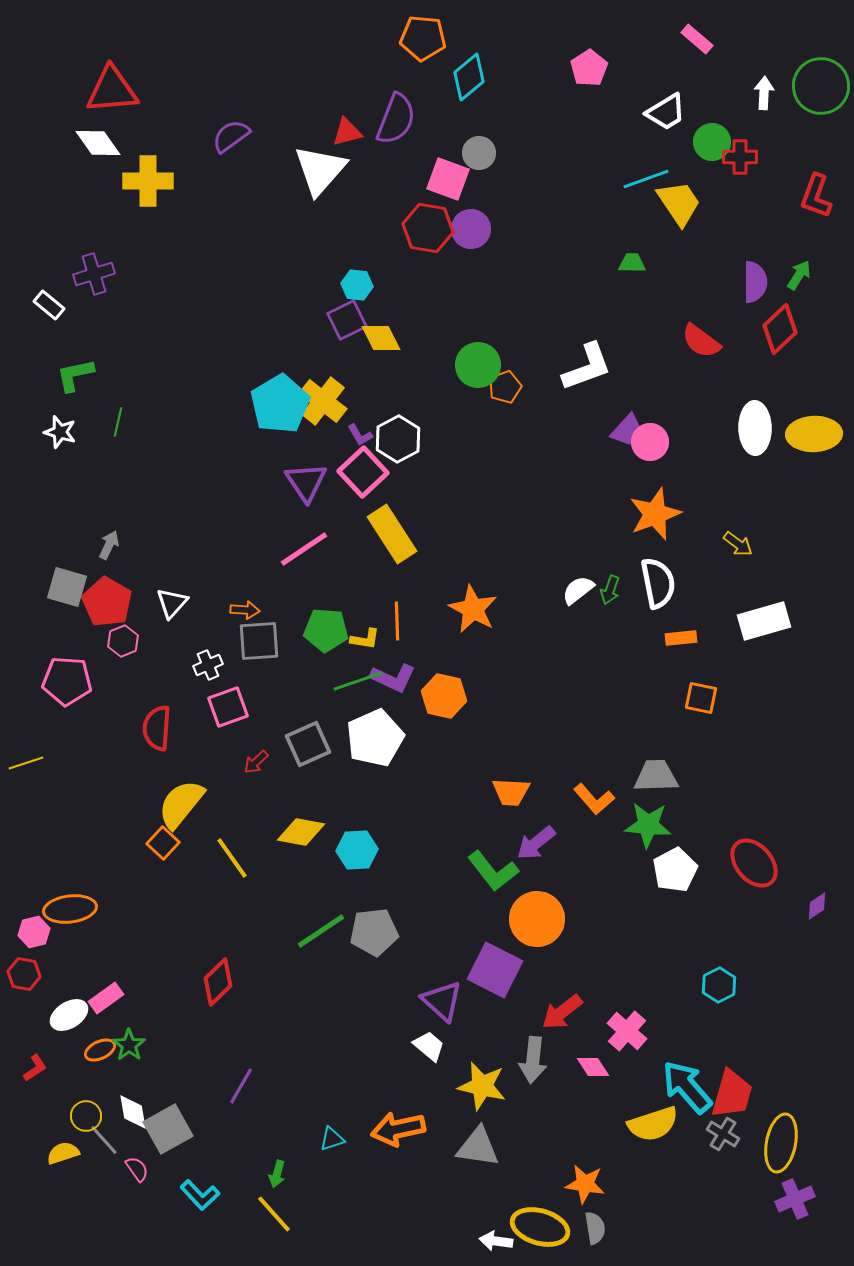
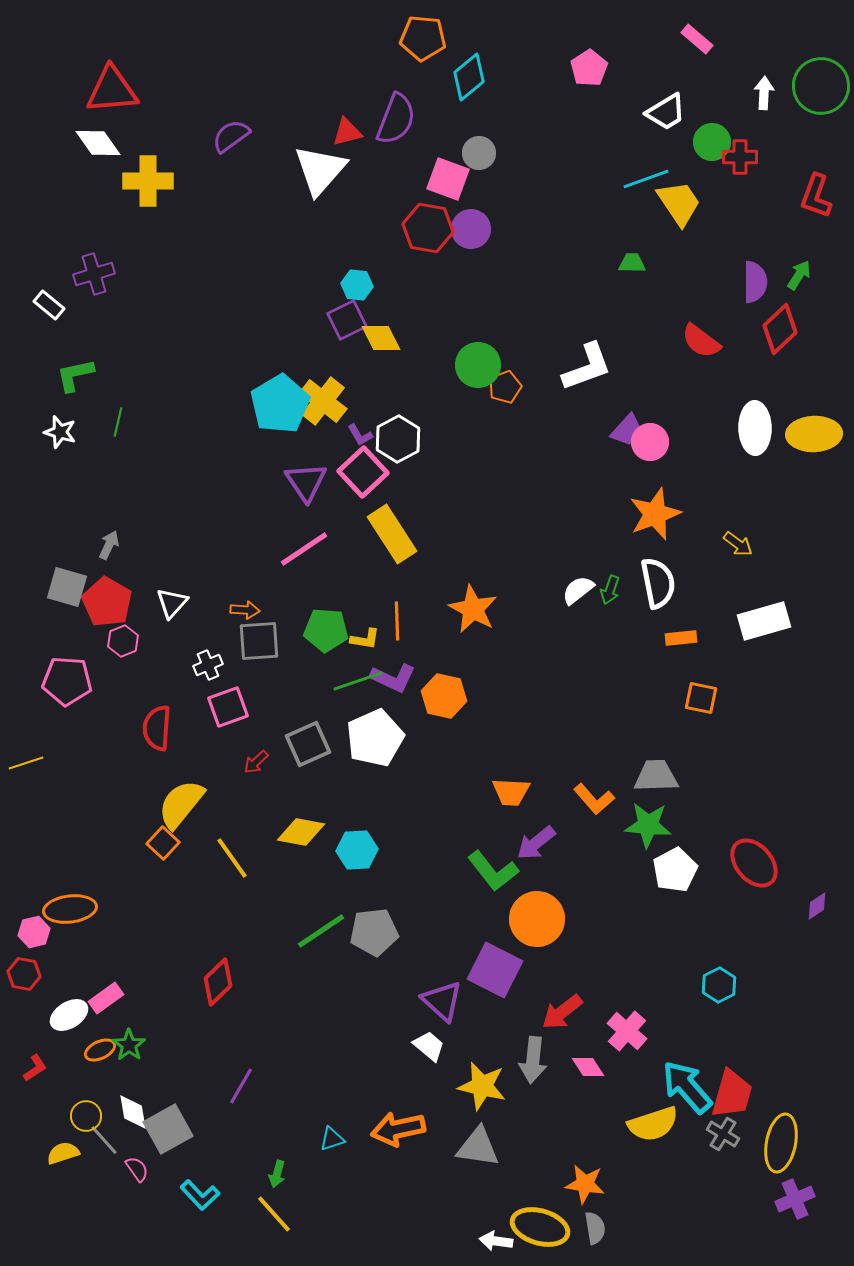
pink diamond at (593, 1067): moved 5 px left
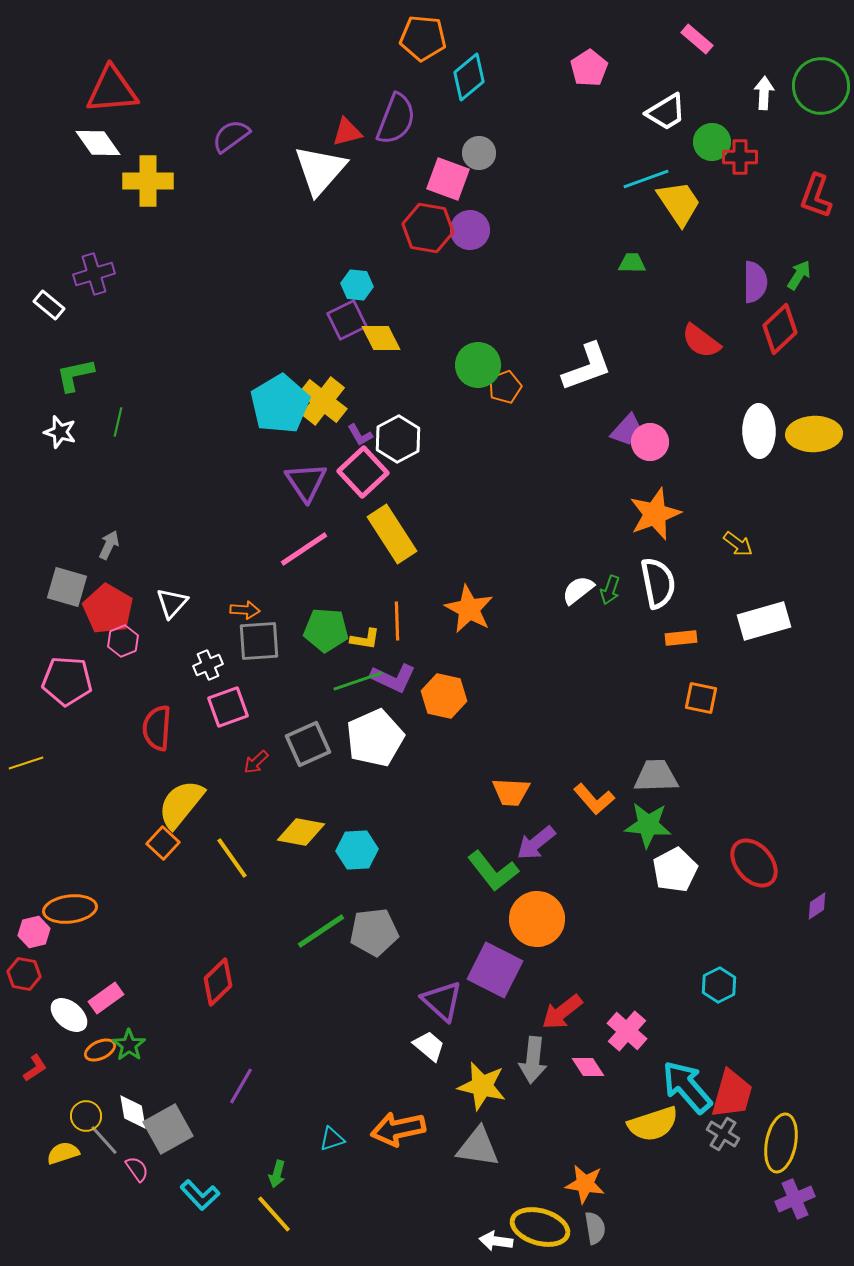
purple circle at (471, 229): moved 1 px left, 1 px down
white ellipse at (755, 428): moved 4 px right, 3 px down
red pentagon at (107, 602): moved 1 px right, 7 px down
orange star at (473, 609): moved 4 px left
white ellipse at (69, 1015): rotated 72 degrees clockwise
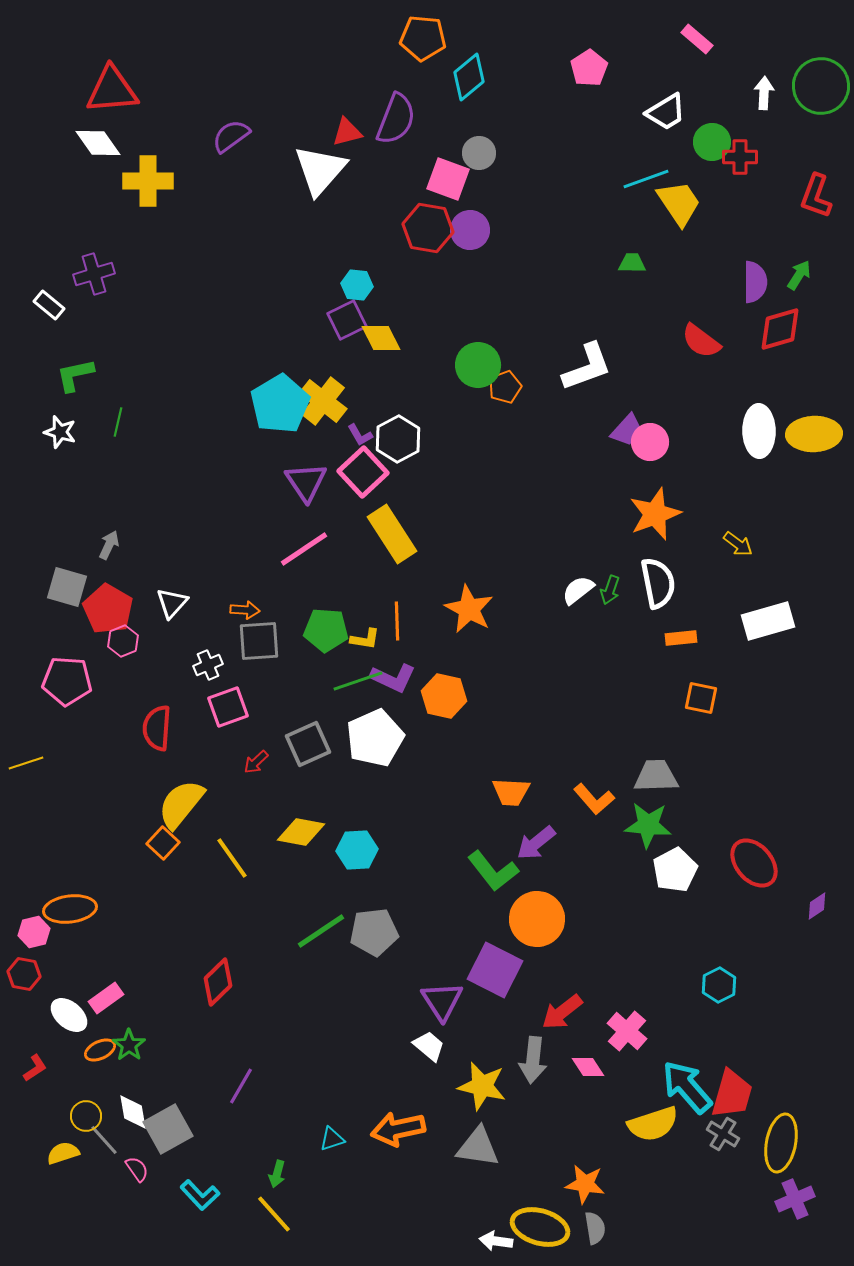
red diamond at (780, 329): rotated 27 degrees clockwise
white rectangle at (764, 621): moved 4 px right
purple triangle at (442, 1001): rotated 15 degrees clockwise
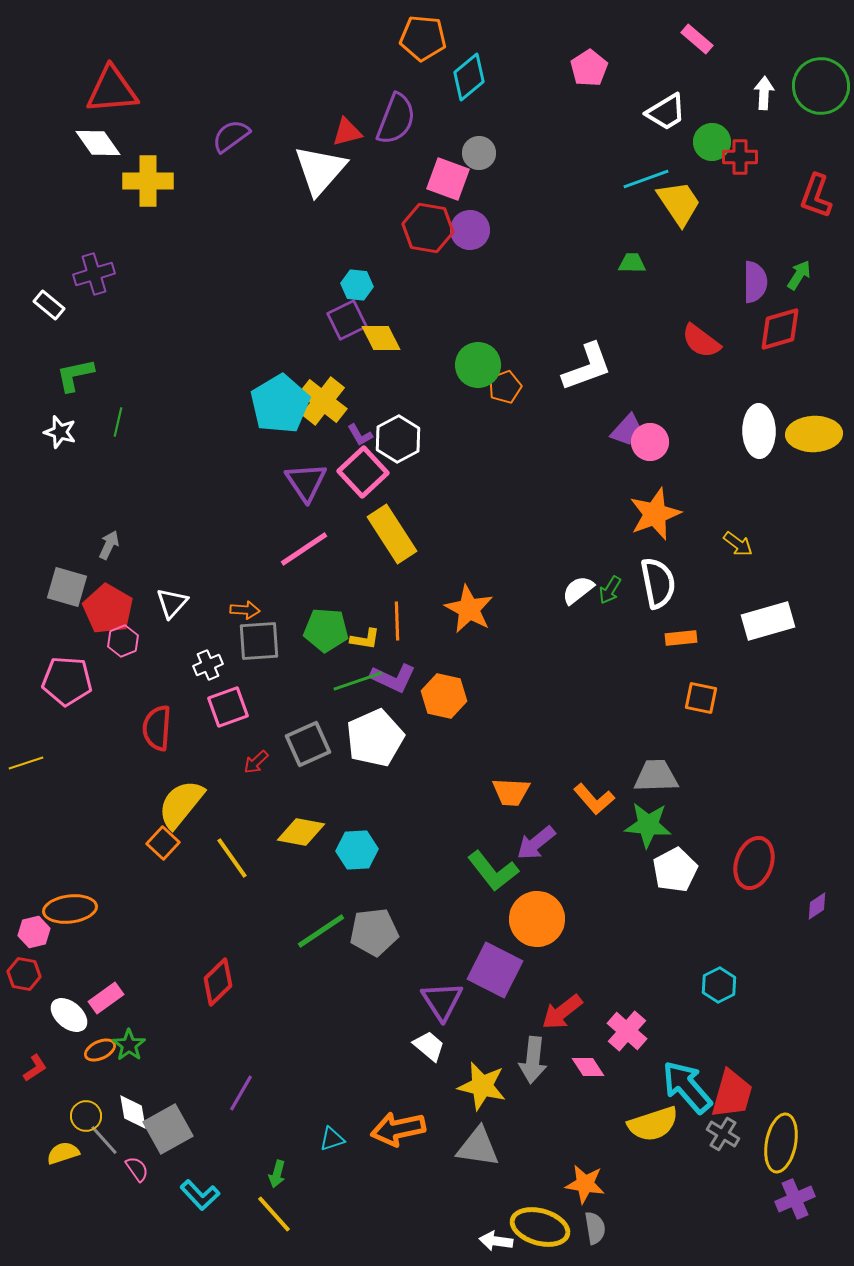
green arrow at (610, 590): rotated 12 degrees clockwise
red ellipse at (754, 863): rotated 60 degrees clockwise
purple line at (241, 1086): moved 7 px down
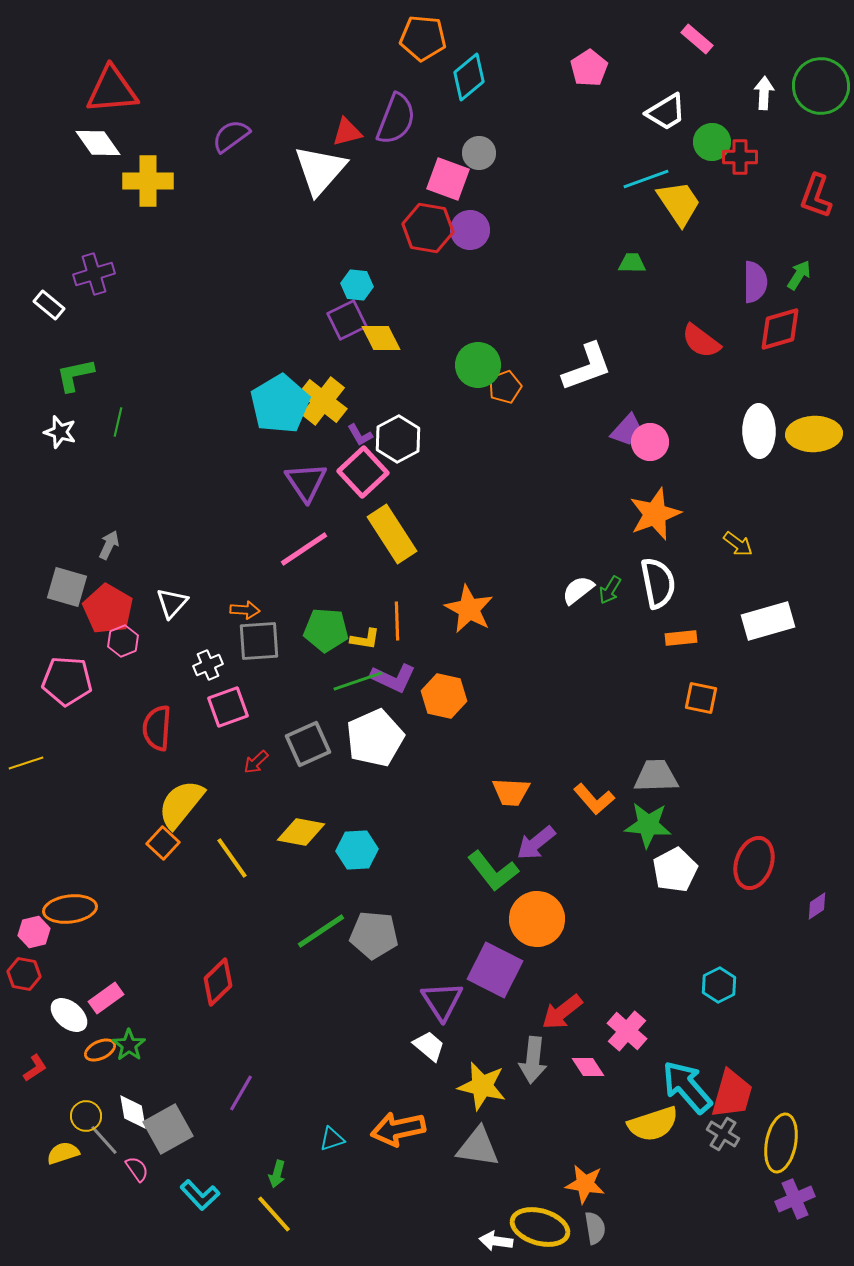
gray pentagon at (374, 932): moved 3 px down; rotated 12 degrees clockwise
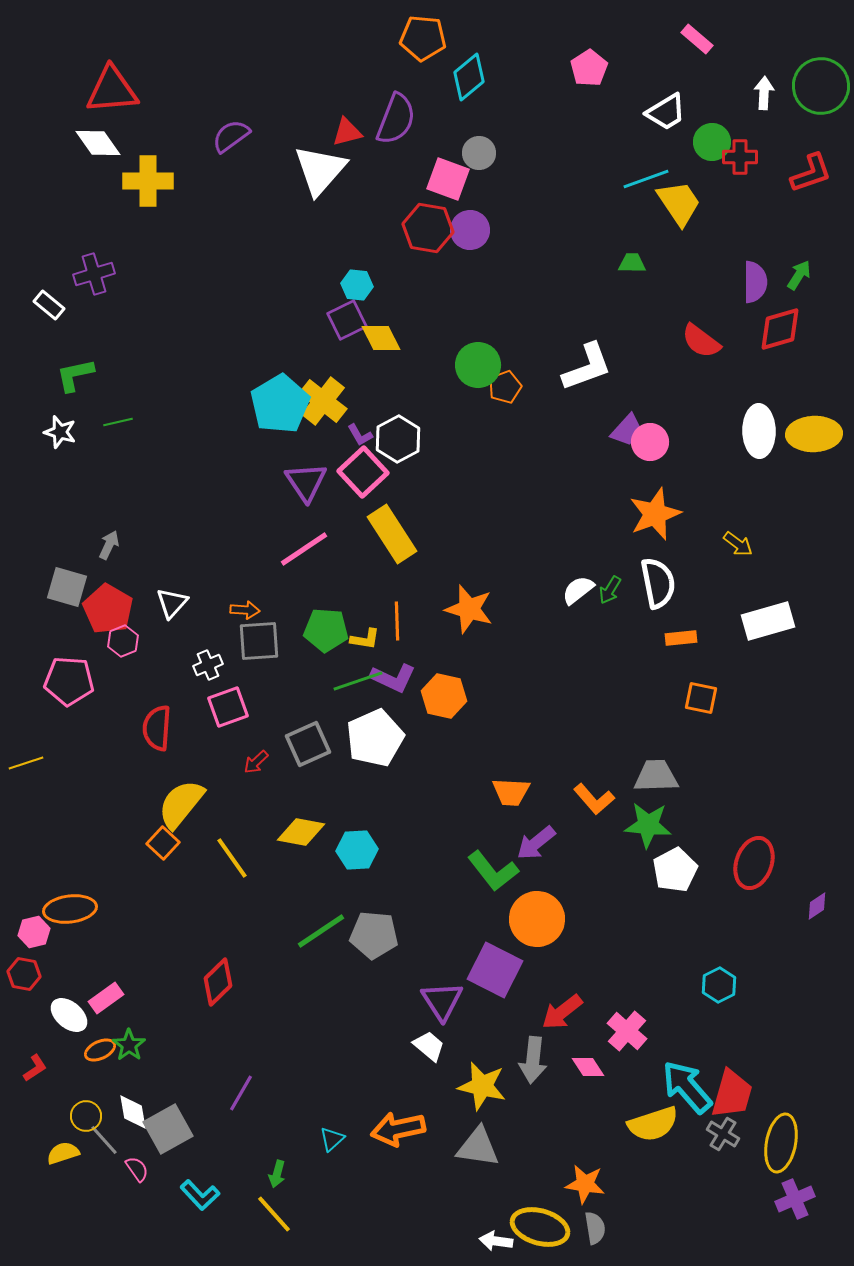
red L-shape at (816, 196): moved 5 px left, 23 px up; rotated 129 degrees counterclockwise
green line at (118, 422): rotated 64 degrees clockwise
orange star at (469, 609): rotated 12 degrees counterclockwise
pink pentagon at (67, 681): moved 2 px right
cyan triangle at (332, 1139): rotated 24 degrees counterclockwise
